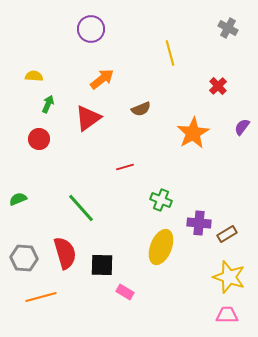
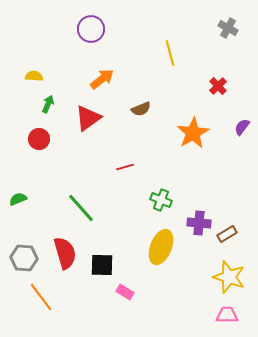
orange line: rotated 68 degrees clockwise
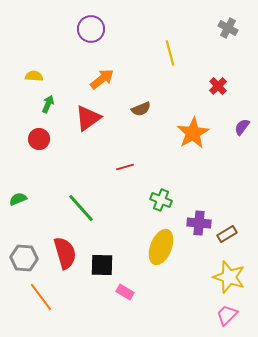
pink trapezoid: rotated 45 degrees counterclockwise
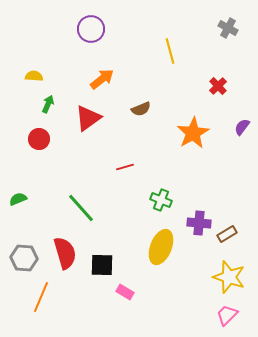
yellow line: moved 2 px up
orange line: rotated 60 degrees clockwise
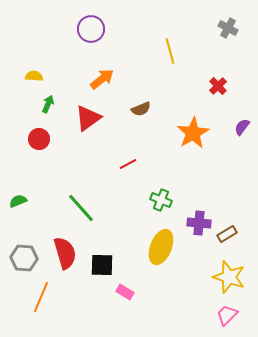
red line: moved 3 px right, 3 px up; rotated 12 degrees counterclockwise
green semicircle: moved 2 px down
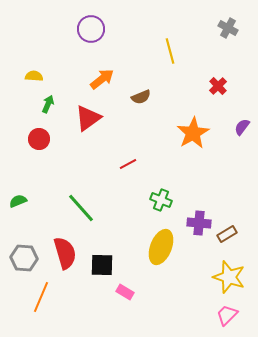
brown semicircle: moved 12 px up
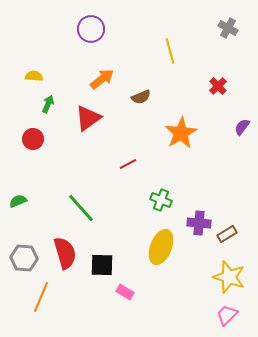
orange star: moved 12 px left
red circle: moved 6 px left
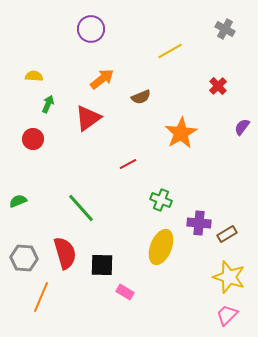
gray cross: moved 3 px left, 1 px down
yellow line: rotated 75 degrees clockwise
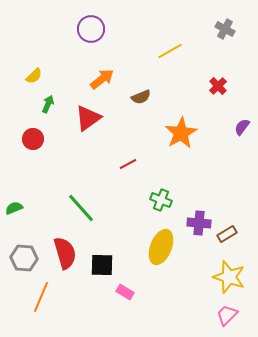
yellow semicircle: rotated 132 degrees clockwise
green semicircle: moved 4 px left, 7 px down
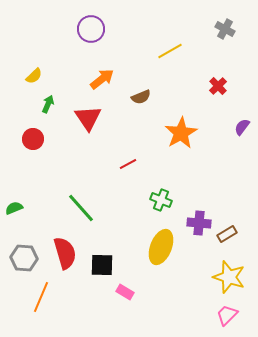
red triangle: rotated 28 degrees counterclockwise
